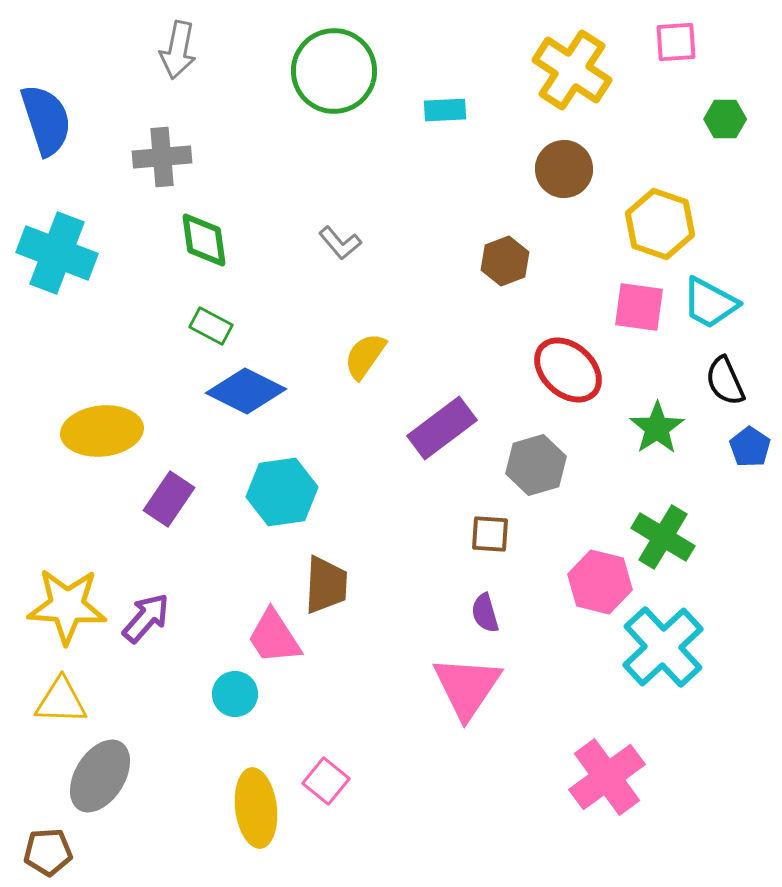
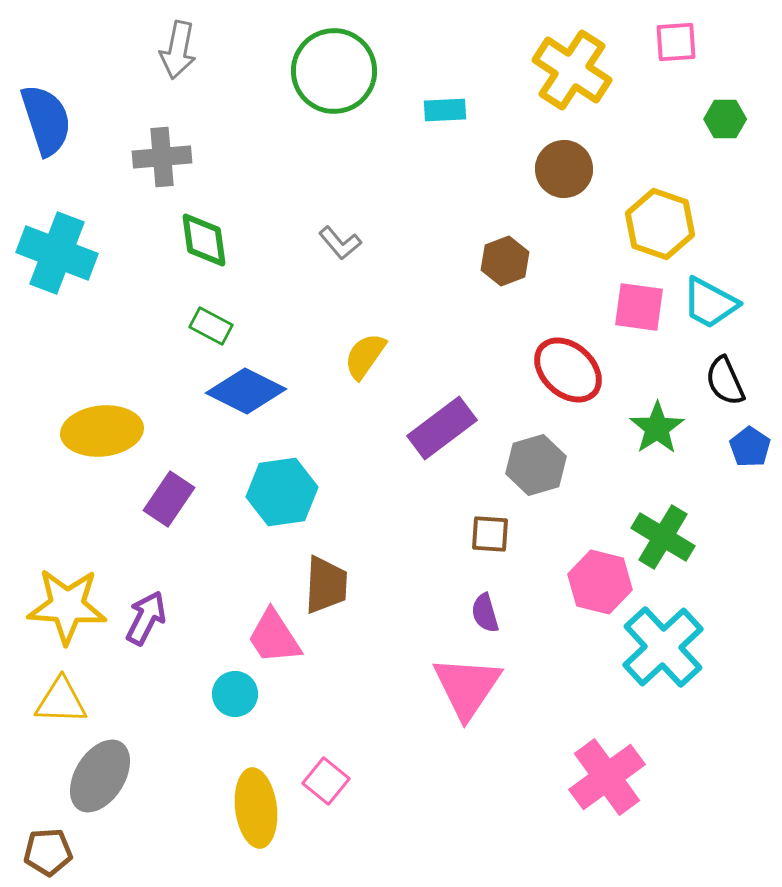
purple arrow at (146, 618): rotated 14 degrees counterclockwise
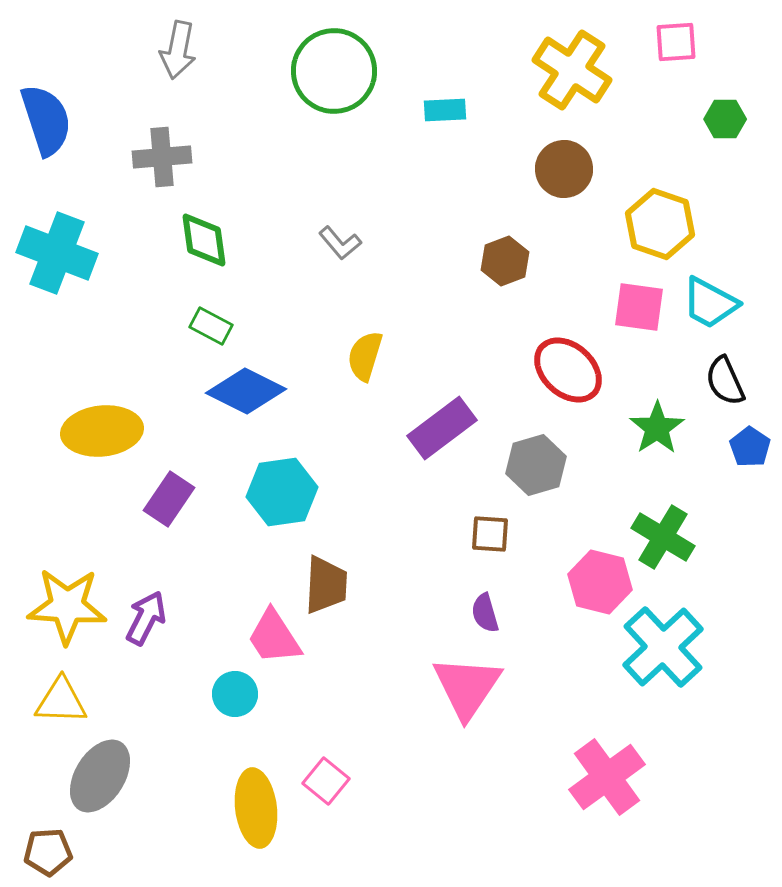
yellow semicircle at (365, 356): rotated 18 degrees counterclockwise
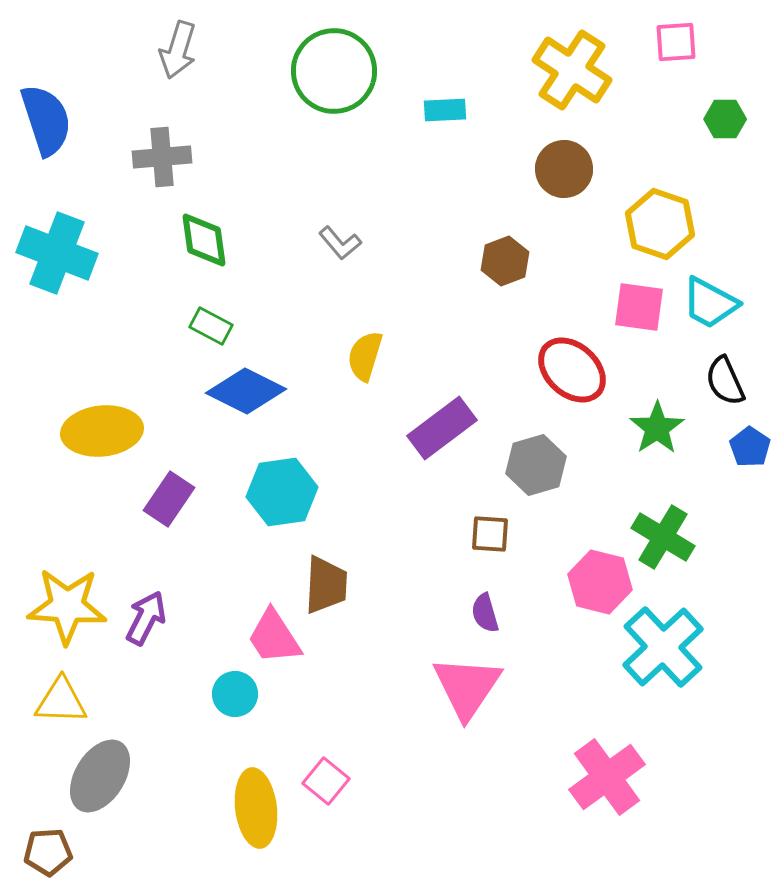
gray arrow at (178, 50): rotated 6 degrees clockwise
red ellipse at (568, 370): moved 4 px right
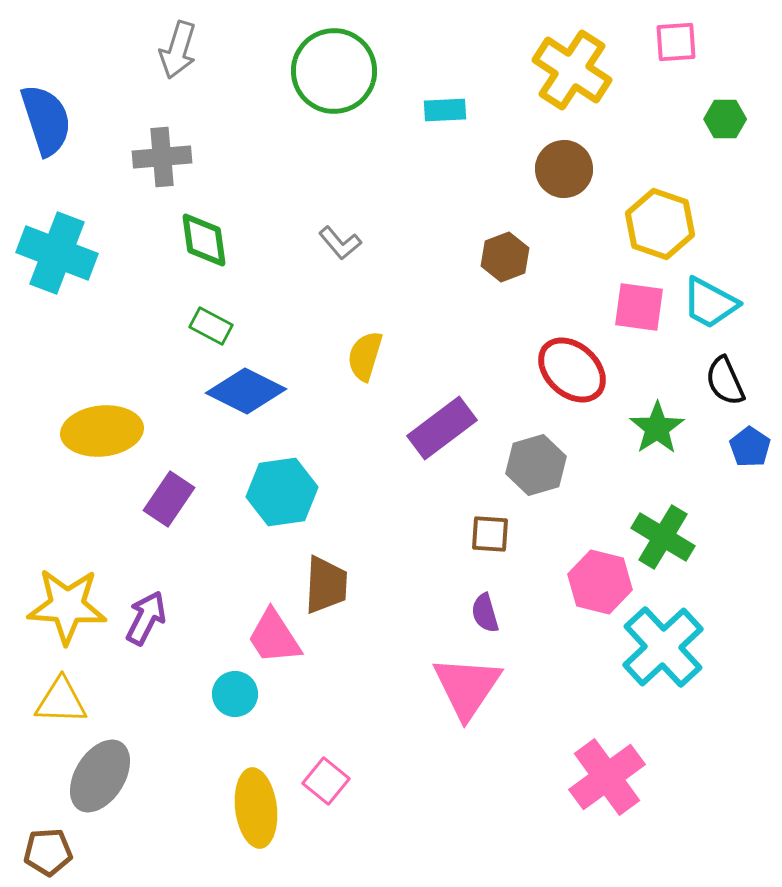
brown hexagon at (505, 261): moved 4 px up
